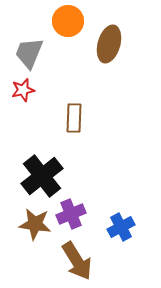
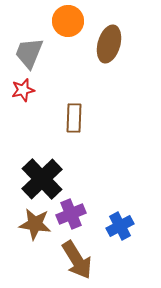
black cross: moved 3 px down; rotated 6 degrees counterclockwise
blue cross: moved 1 px left, 1 px up
brown arrow: moved 1 px up
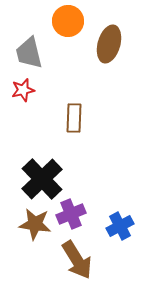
gray trapezoid: rotated 36 degrees counterclockwise
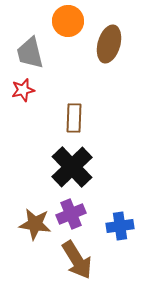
gray trapezoid: moved 1 px right
black cross: moved 30 px right, 12 px up
blue cross: rotated 20 degrees clockwise
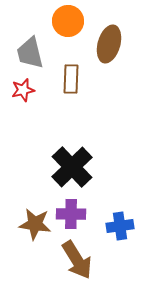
brown rectangle: moved 3 px left, 39 px up
purple cross: rotated 24 degrees clockwise
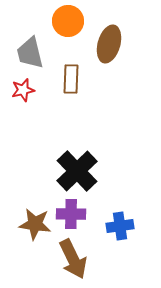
black cross: moved 5 px right, 4 px down
brown arrow: moved 4 px left, 1 px up; rotated 6 degrees clockwise
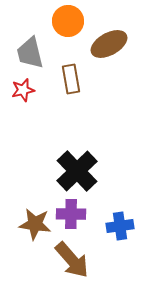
brown ellipse: rotated 45 degrees clockwise
brown rectangle: rotated 12 degrees counterclockwise
brown arrow: moved 1 px left, 1 px down; rotated 15 degrees counterclockwise
